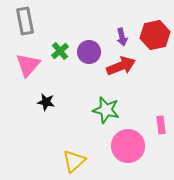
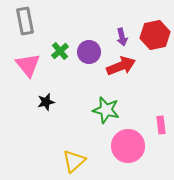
pink triangle: rotated 20 degrees counterclockwise
black star: rotated 24 degrees counterclockwise
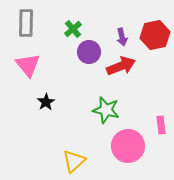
gray rectangle: moved 1 px right, 2 px down; rotated 12 degrees clockwise
green cross: moved 13 px right, 22 px up
black star: rotated 18 degrees counterclockwise
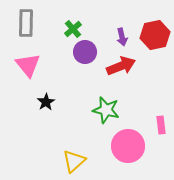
purple circle: moved 4 px left
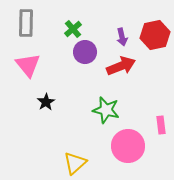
yellow triangle: moved 1 px right, 2 px down
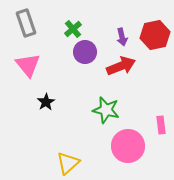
gray rectangle: rotated 20 degrees counterclockwise
yellow triangle: moved 7 px left
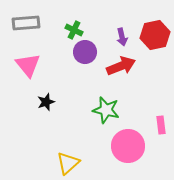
gray rectangle: rotated 76 degrees counterclockwise
green cross: moved 1 px right, 1 px down; rotated 24 degrees counterclockwise
black star: rotated 12 degrees clockwise
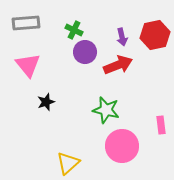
red arrow: moved 3 px left, 1 px up
pink circle: moved 6 px left
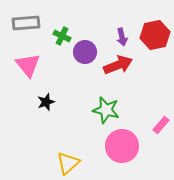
green cross: moved 12 px left, 6 px down
pink rectangle: rotated 48 degrees clockwise
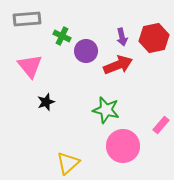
gray rectangle: moved 1 px right, 4 px up
red hexagon: moved 1 px left, 3 px down
purple circle: moved 1 px right, 1 px up
pink triangle: moved 2 px right, 1 px down
pink circle: moved 1 px right
